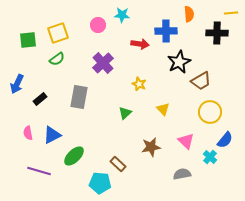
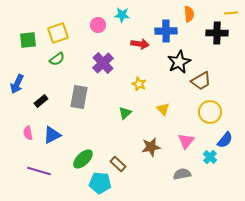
black rectangle: moved 1 px right, 2 px down
pink triangle: rotated 24 degrees clockwise
green ellipse: moved 9 px right, 3 px down
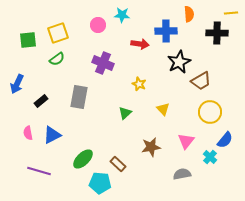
purple cross: rotated 25 degrees counterclockwise
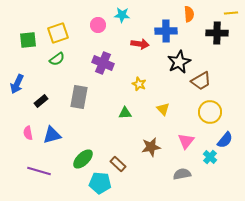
green triangle: rotated 40 degrees clockwise
blue triangle: rotated 12 degrees clockwise
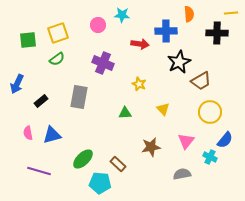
cyan cross: rotated 16 degrees counterclockwise
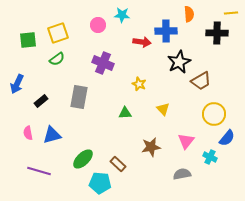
red arrow: moved 2 px right, 2 px up
yellow circle: moved 4 px right, 2 px down
blue semicircle: moved 2 px right, 2 px up
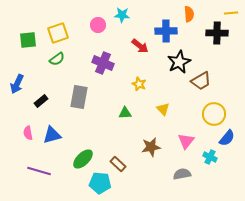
red arrow: moved 2 px left, 4 px down; rotated 30 degrees clockwise
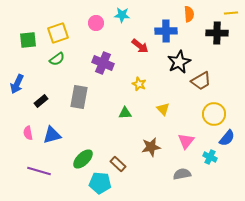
pink circle: moved 2 px left, 2 px up
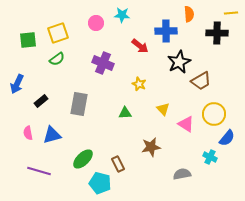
gray rectangle: moved 7 px down
pink triangle: moved 17 px up; rotated 36 degrees counterclockwise
brown rectangle: rotated 21 degrees clockwise
cyan pentagon: rotated 10 degrees clockwise
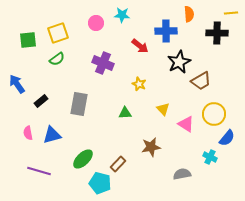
blue arrow: rotated 120 degrees clockwise
brown rectangle: rotated 70 degrees clockwise
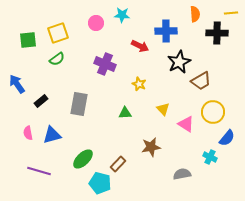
orange semicircle: moved 6 px right
red arrow: rotated 12 degrees counterclockwise
purple cross: moved 2 px right, 1 px down
yellow circle: moved 1 px left, 2 px up
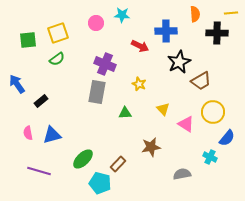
gray rectangle: moved 18 px right, 12 px up
